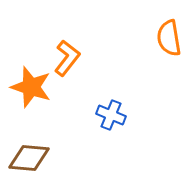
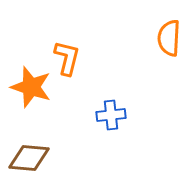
orange semicircle: rotated 12 degrees clockwise
orange L-shape: rotated 24 degrees counterclockwise
blue cross: rotated 28 degrees counterclockwise
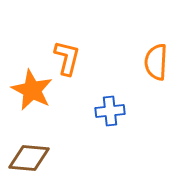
orange semicircle: moved 13 px left, 24 px down
orange star: moved 1 px right, 3 px down; rotated 9 degrees clockwise
blue cross: moved 1 px left, 4 px up
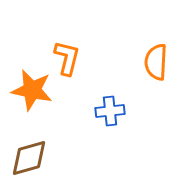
orange star: rotated 15 degrees counterclockwise
brown diamond: rotated 21 degrees counterclockwise
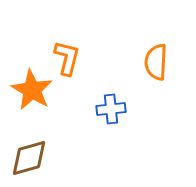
orange star: rotated 18 degrees clockwise
blue cross: moved 1 px right, 2 px up
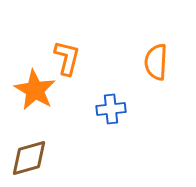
orange star: moved 3 px right
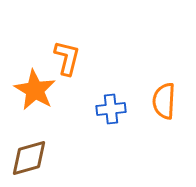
orange semicircle: moved 8 px right, 39 px down
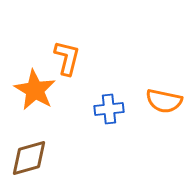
orange semicircle: rotated 81 degrees counterclockwise
blue cross: moved 2 px left
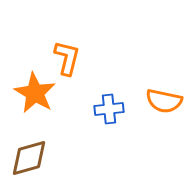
orange star: moved 3 px down
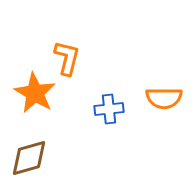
orange semicircle: moved 3 px up; rotated 12 degrees counterclockwise
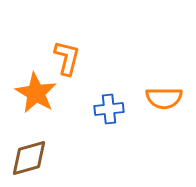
orange star: moved 1 px right
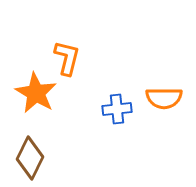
blue cross: moved 8 px right
brown diamond: moved 1 px right; rotated 48 degrees counterclockwise
